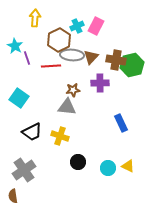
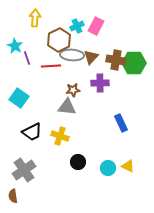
green hexagon: moved 2 px right, 2 px up; rotated 15 degrees clockwise
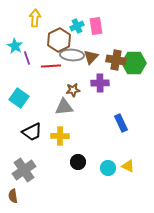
pink rectangle: rotated 36 degrees counterclockwise
gray triangle: moved 3 px left; rotated 12 degrees counterclockwise
yellow cross: rotated 18 degrees counterclockwise
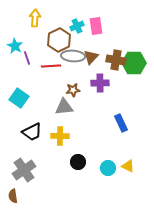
gray ellipse: moved 1 px right, 1 px down
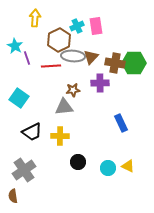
brown cross: moved 1 px left, 3 px down
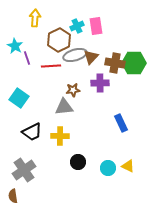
gray ellipse: moved 2 px right, 1 px up; rotated 20 degrees counterclockwise
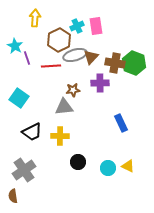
green hexagon: rotated 20 degrees clockwise
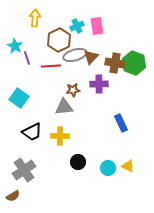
pink rectangle: moved 1 px right
purple cross: moved 1 px left, 1 px down
brown semicircle: rotated 112 degrees counterclockwise
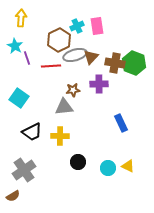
yellow arrow: moved 14 px left
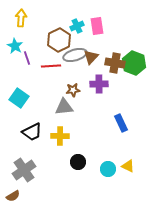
cyan circle: moved 1 px down
